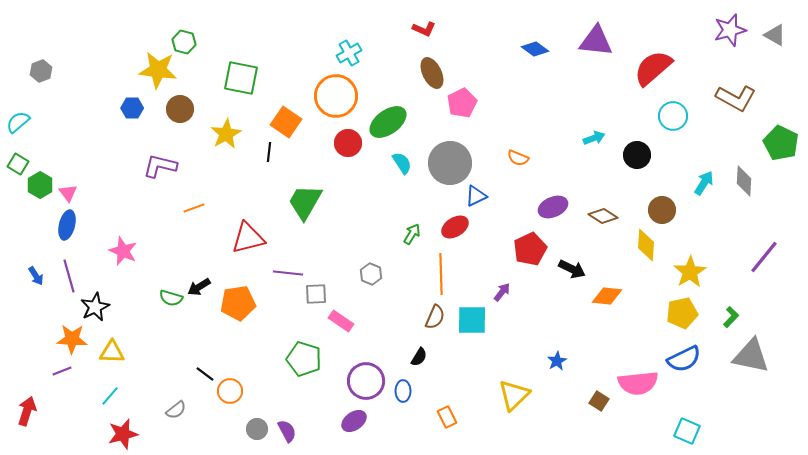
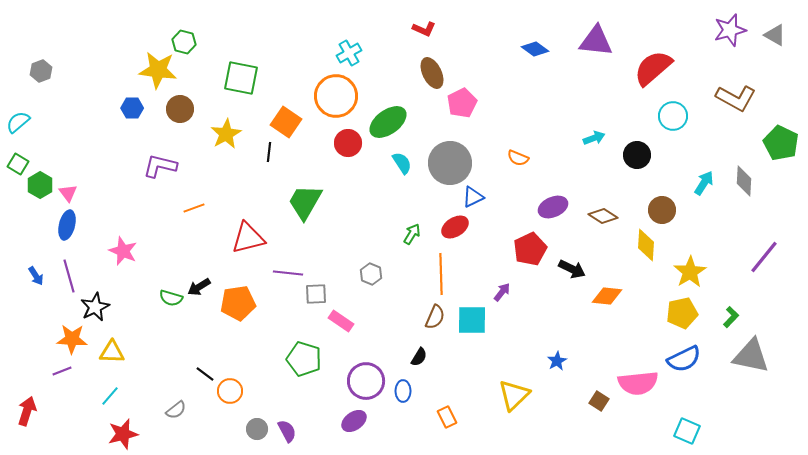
blue triangle at (476, 196): moved 3 px left, 1 px down
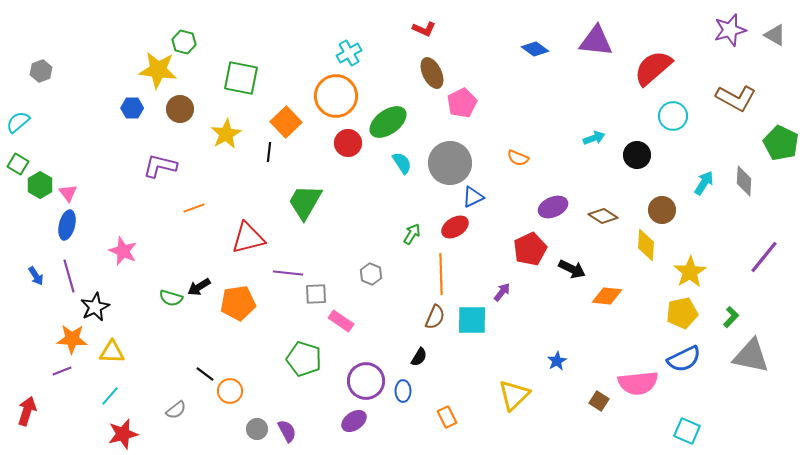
orange square at (286, 122): rotated 12 degrees clockwise
